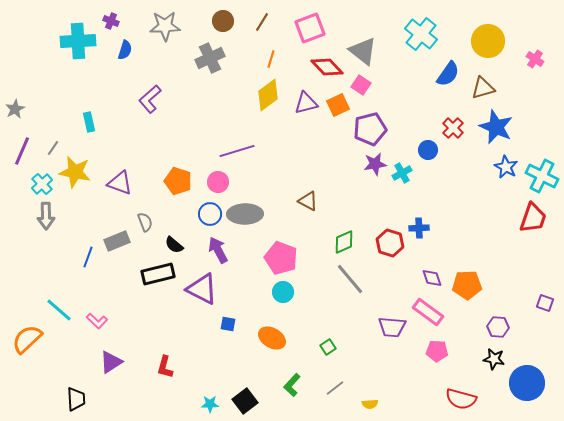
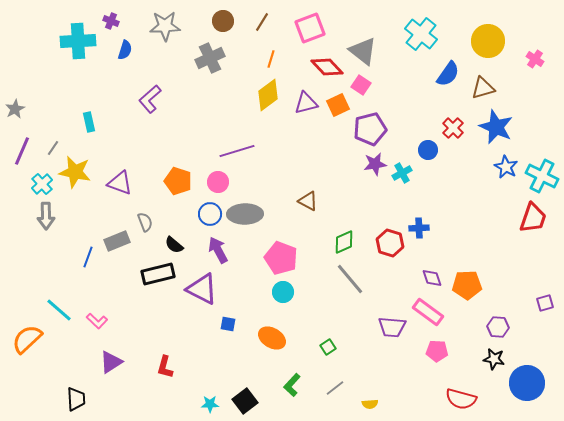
purple square at (545, 303): rotated 36 degrees counterclockwise
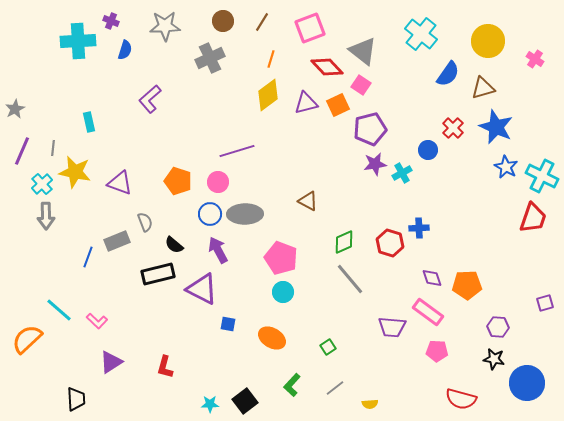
gray line at (53, 148): rotated 28 degrees counterclockwise
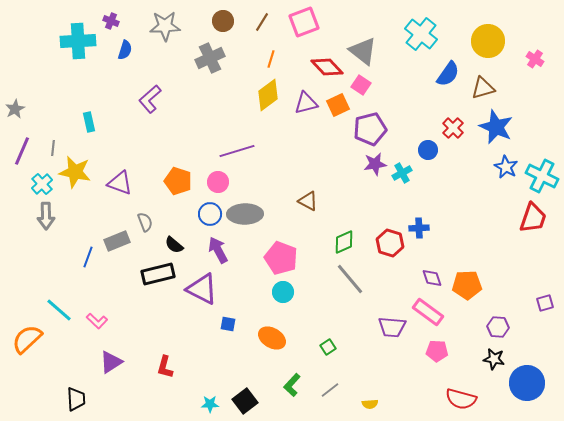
pink square at (310, 28): moved 6 px left, 6 px up
gray line at (335, 388): moved 5 px left, 2 px down
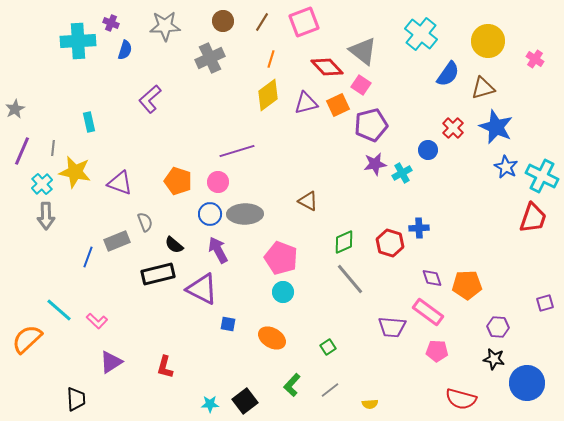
purple cross at (111, 21): moved 2 px down
purple pentagon at (370, 129): moved 1 px right, 4 px up
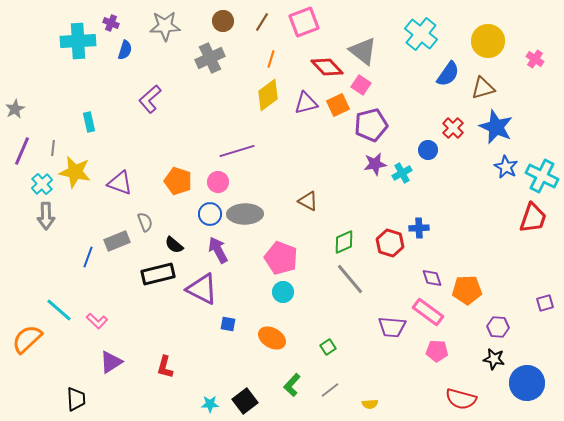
orange pentagon at (467, 285): moved 5 px down
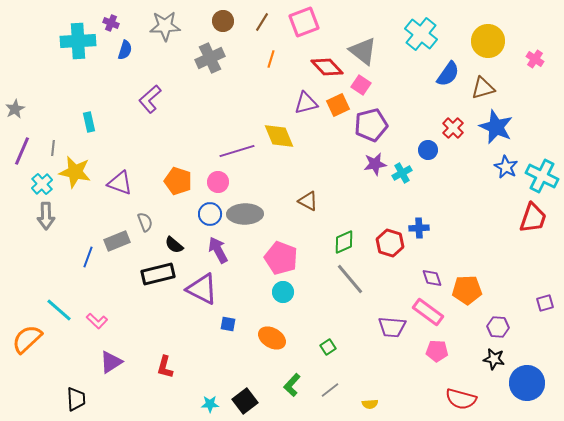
yellow diamond at (268, 95): moved 11 px right, 41 px down; rotated 76 degrees counterclockwise
